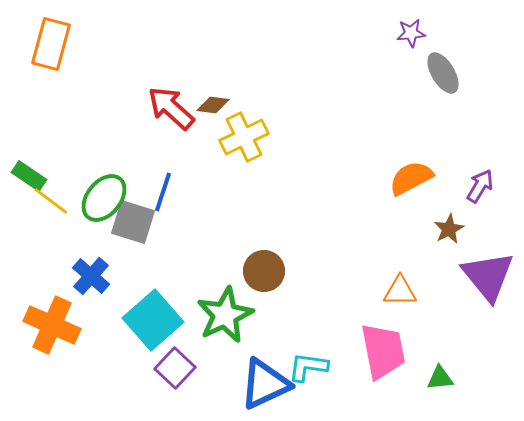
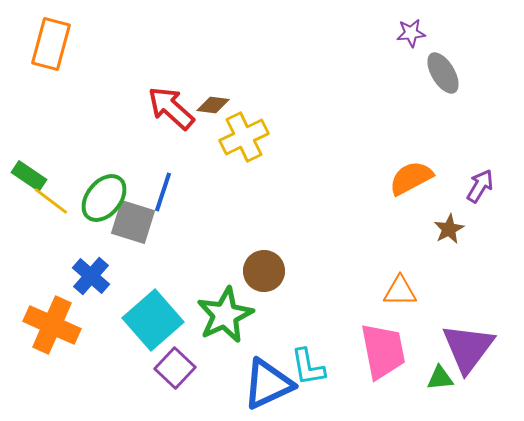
purple triangle: moved 20 px left, 72 px down; rotated 16 degrees clockwise
cyan L-shape: rotated 108 degrees counterclockwise
blue triangle: moved 3 px right
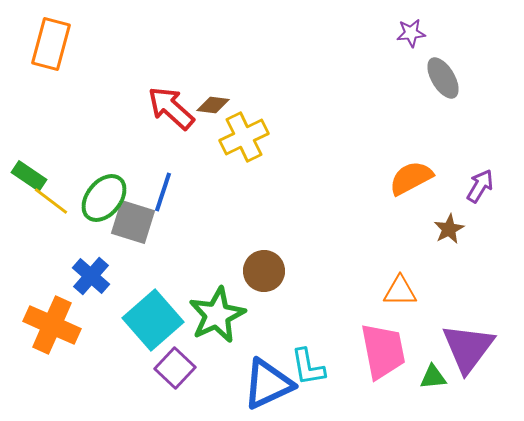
gray ellipse: moved 5 px down
green star: moved 8 px left
green triangle: moved 7 px left, 1 px up
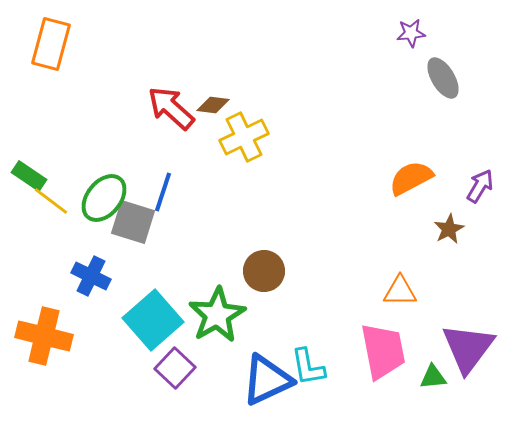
blue cross: rotated 15 degrees counterclockwise
green star: rotated 4 degrees counterclockwise
orange cross: moved 8 px left, 11 px down; rotated 10 degrees counterclockwise
blue triangle: moved 1 px left, 4 px up
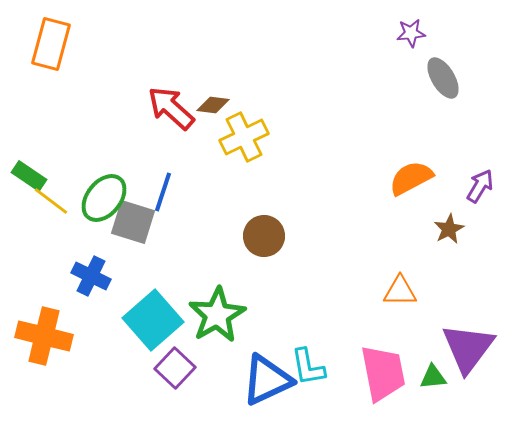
brown circle: moved 35 px up
pink trapezoid: moved 22 px down
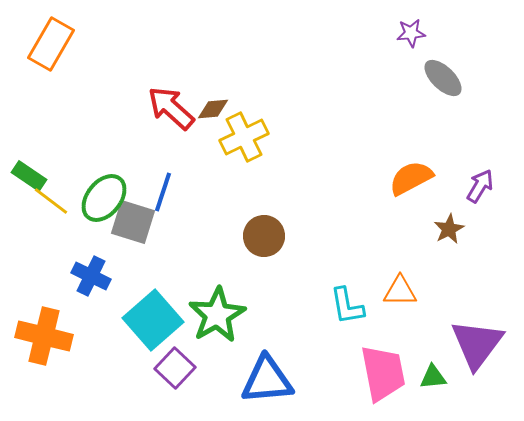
orange rectangle: rotated 15 degrees clockwise
gray ellipse: rotated 15 degrees counterclockwise
brown diamond: moved 4 px down; rotated 12 degrees counterclockwise
purple triangle: moved 9 px right, 4 px up
cyan L-shape: moved 39 px right, 61 px up
blue triangle: rotated 20 degrees clockwise
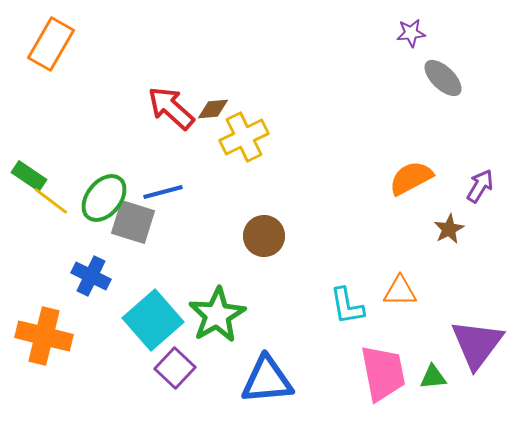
blue line: rotated 57 degrees clockwise
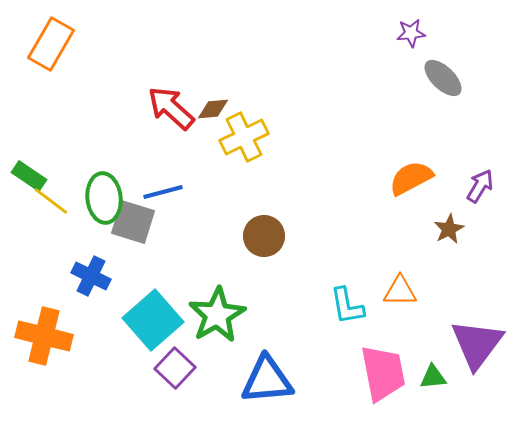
green ellipse: rotated 45 degrees counterclockwise
